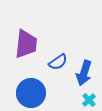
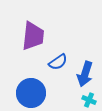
purple trapezoid: moved 7 px right, 8 px up
blue arrow: moved 1 px right, 1 px down
cyan cross: rotated 24 degrees counterclockwise
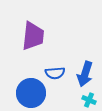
blue semicircle: moved 3 px left, 11 px down; rotated 30 degrees clockwise
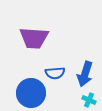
purple trapezoid: moved 1 px right, 2 px down; rotated 88 degrees clockwise
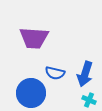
blue semicircle: rotated 18 degrees clockwise
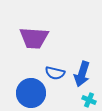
blue arrow: moved 3 px left
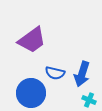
purple trapezoid: moved 2 px left, 2 px down; rotated 40 degrees counterclockwise
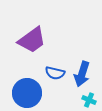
blue circle: moved 4 px left
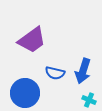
blue arrow: moved 1 px right, 3 px up
blue circle: moved 2 px left
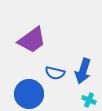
blue circle: moved 4 px right, 1 px down
